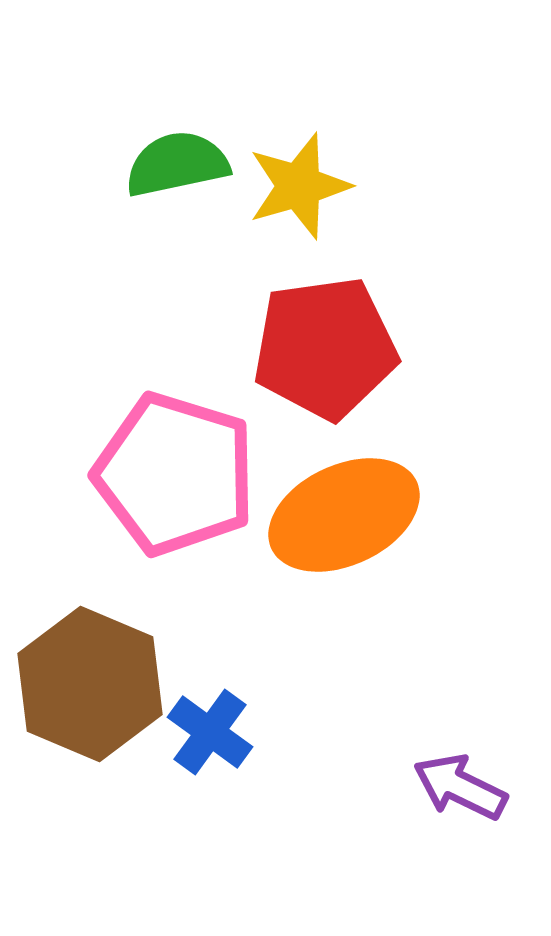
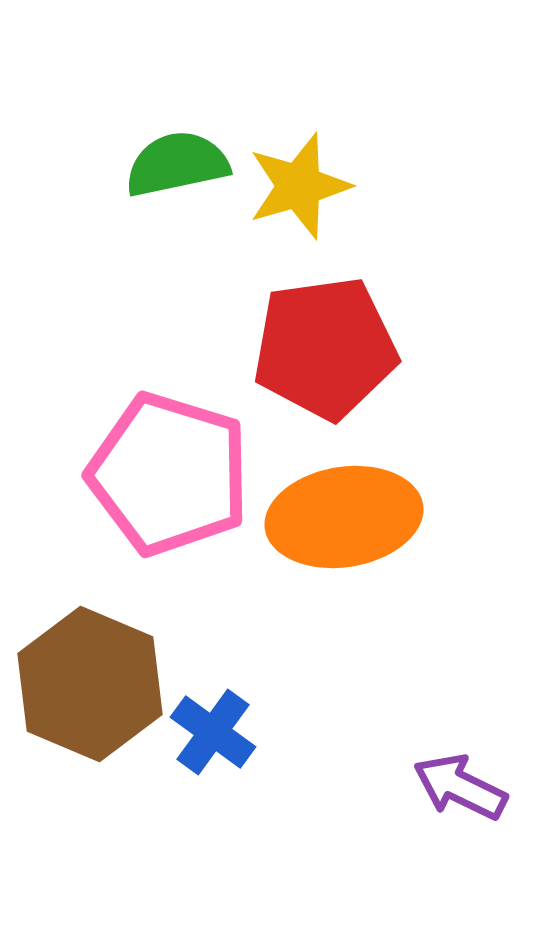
pink pentagon: moved 6 px left
orange ellipse: moved 2 px down; rotated 16 degrees clockwise
blue cross: moved 3 px right
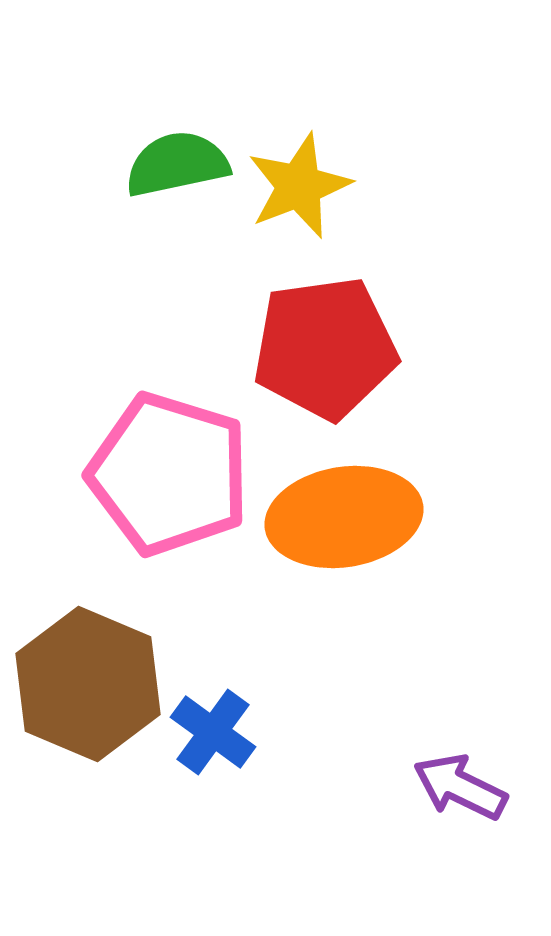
yellow star: rotated 5 degrees counterclockwise
brown hexagon: moved 2 px left
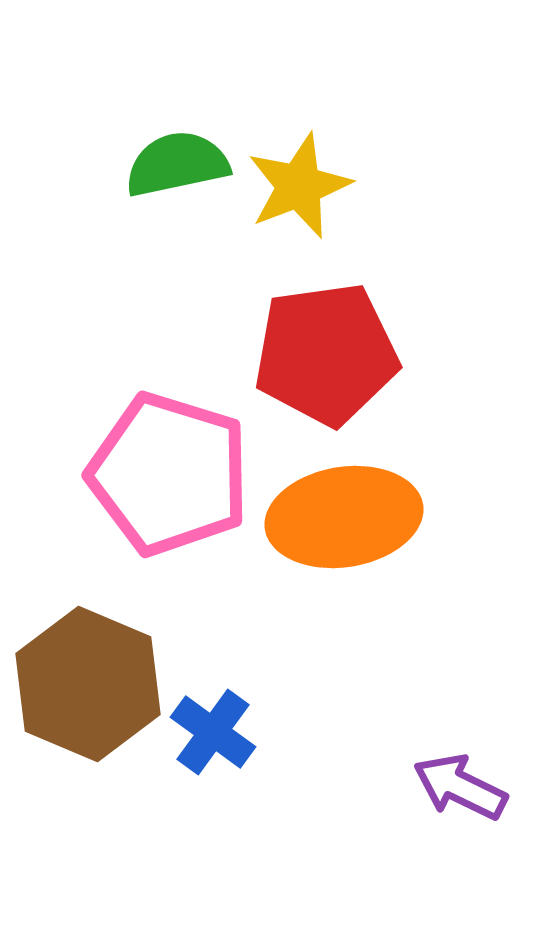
red pentagon: moved 1 px right, 6 px down
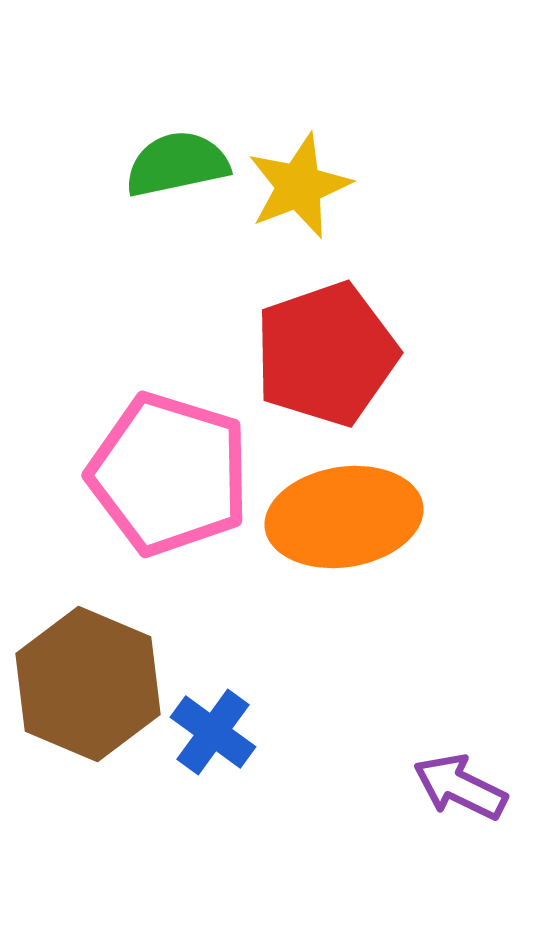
red pentagon: rotated 11 degrees counterclockwise
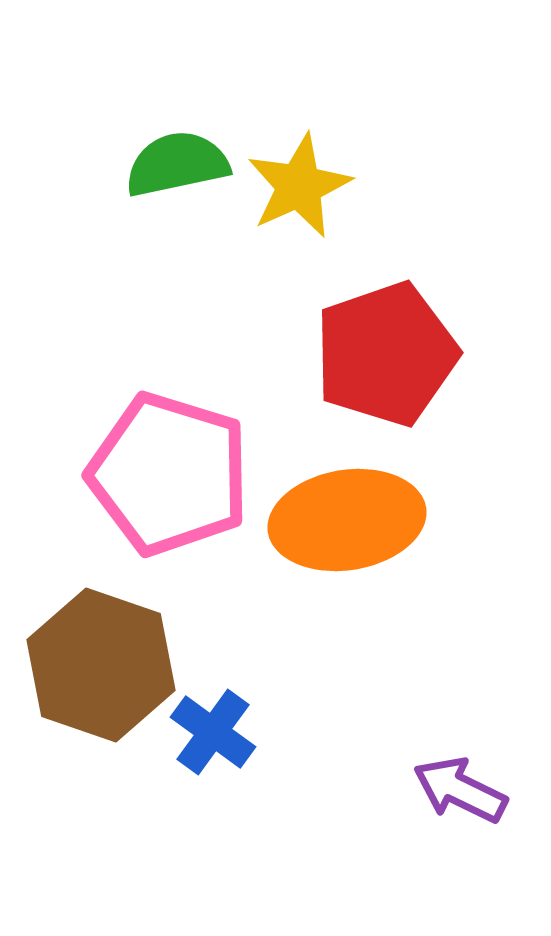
yellow star: rotated 3 degrees counterclockwise
red pentagon: moved 60 px right
orange ellipse: moved 3 px right, 3 px down
brown hexagon: moved 13 px right, 19 px up; rotated 4 degrees counterclockwise
purple arrow: moved 3 px down
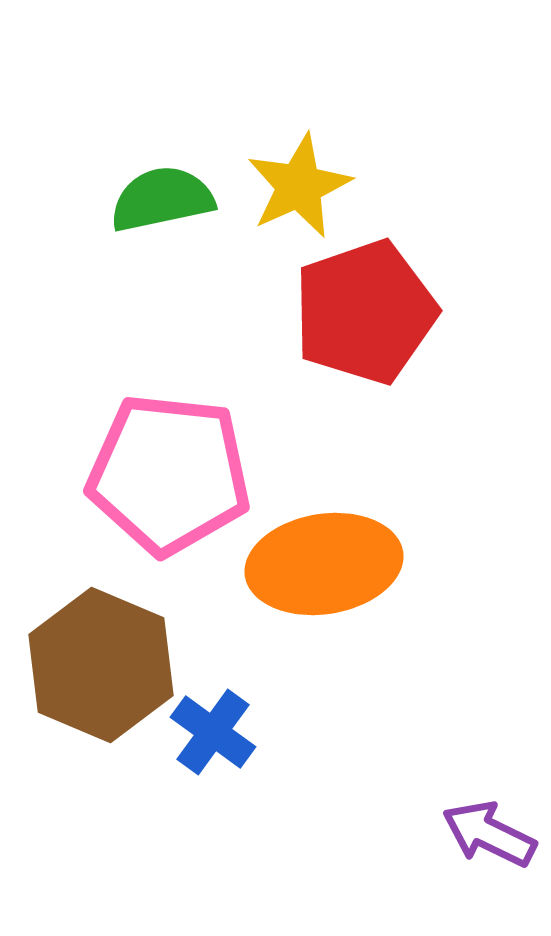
green semicircle: moved 15 px left, 35 px down
red pentagon: moved 21 px left, 42 px up
pink pentagon: rotated 11 degrees counterclockwise
orange ellipse: moved 23 px left, 44 px down
brown hexagon: rotated 4 degrees clockwise
purple arrow: moved 29 px right, 44 px down
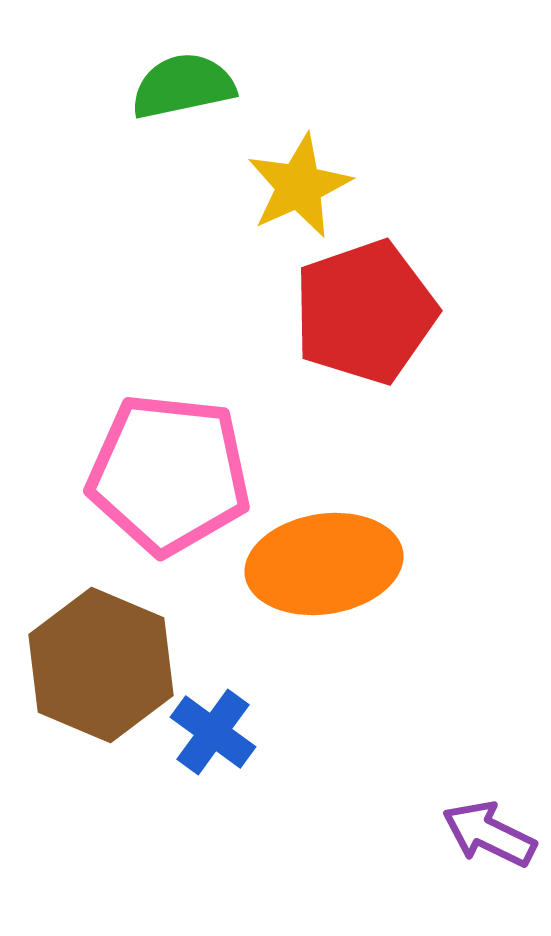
green semicircle: moved 21 px right, 113 px up
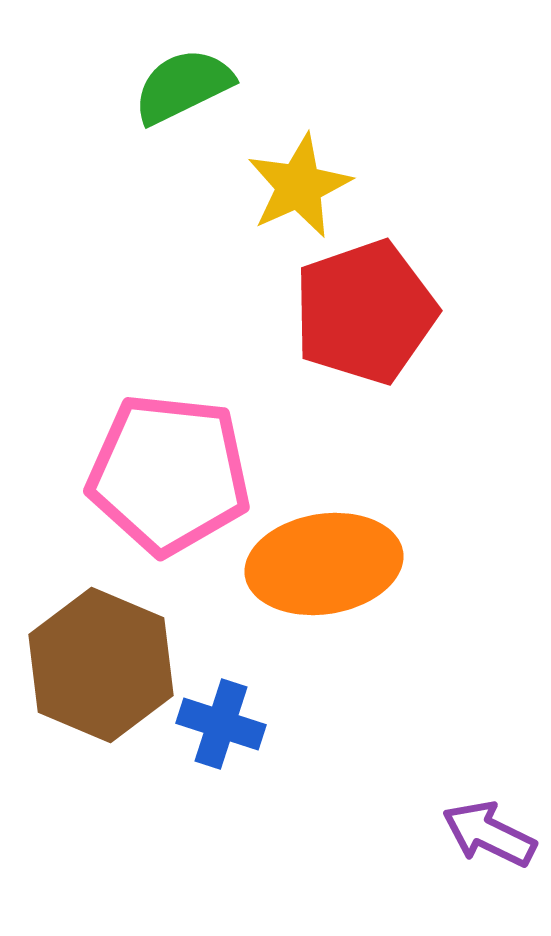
green semicircle: rotated 14 degrees counterclockwise
blue cross: moved 8 px right, 8 px up; rotated 18 degrees counterclockwise
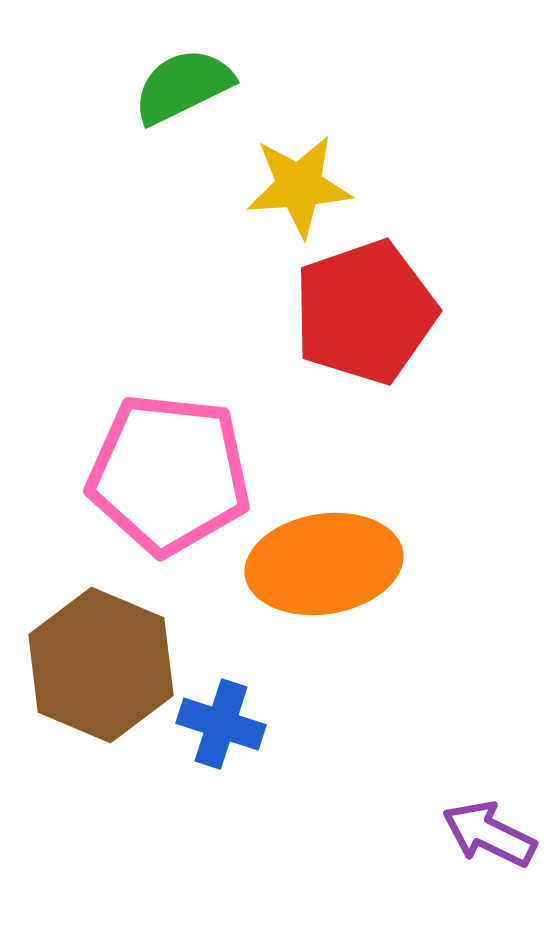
yellow star: rotated 20 degrees clockwise
